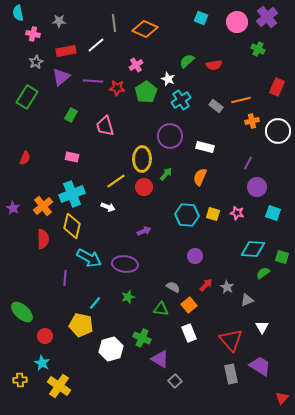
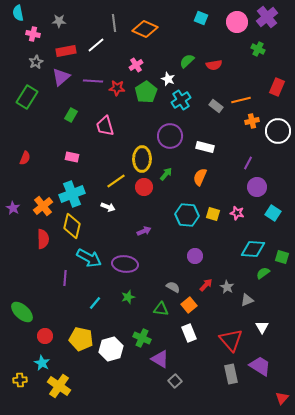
cyan square at (273, 213): rotated 14 degrees clockwise
yellow pentagon at (81, 325): moved 14 px down
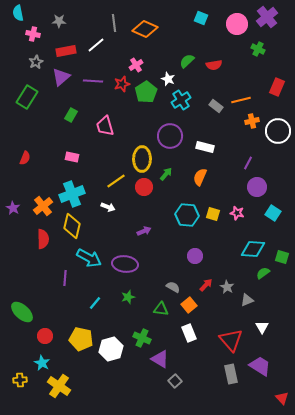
pink circle at (237, 22): moved 2 px down
red star at (117, 88): moved 5 px right, 4 px up; rotated 21 degrees counterclockwise
red triangle at (282, 398): rotated 24 degrees counterclockwise
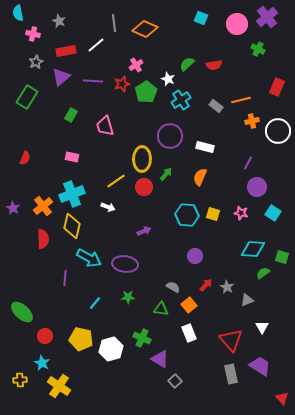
gray star at (59, 21): rotated 24 degrees clockwise
green semicircle at (187, 61): moved 3 px down
pink star at (237, 213): moved 4 px right
green star at (128, 297): rotated 16 degrees clockwise
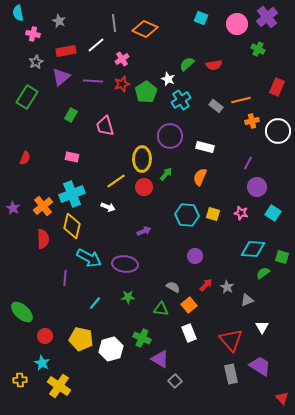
pink cross at (136, 65): moved 14 px left, 6 px up
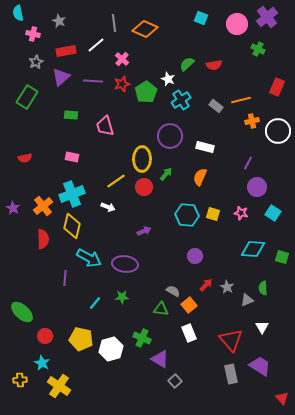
pink cross at (122, 59): rotated 16 degrees counterclockwise
green rectangle at (71, 115): rotated 64 degrees clockwise
red semicircle at (25, 158): rotated 56 degrees clockwise
green semicircle at (263, 273): moved 15 px down; rotated 56 degrees counterclockwise
gray semicircle at (173, 287): moved 4 px down
green star at (128, 297): moved 6 px left
